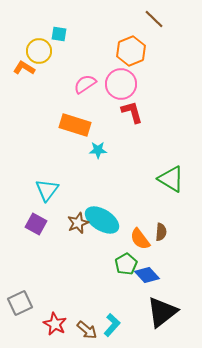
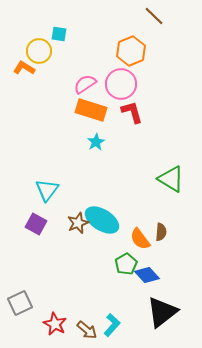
brown line: moved 3 px up
orange rectangle: moved 16 px right, 15 px up
cyan star: moved 2 px left, 8 px up; rotated 30 degrees counterclockwise
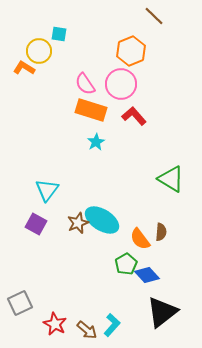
pink semicircle: rotated 90 degrees counterclockwise
red L-shape: moved 2 px right, 4 px down; rotated 25 degrees counterclockwise
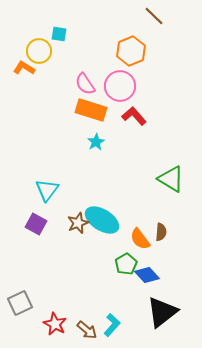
pink circle: moved 1 px left, 2 px down
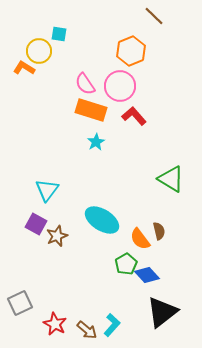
brown star: moved 21 px left, 13 px down
brown semicircle: moved 2 px left, 1 px up; rotated 18 degrees counterclockwise
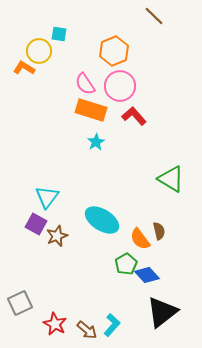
orange hexagon: moved 17 px left
cyan triangle: moved 7 px down
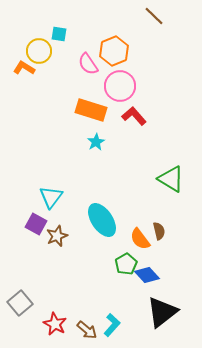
pink semicircle: moved 3 px right, 20 px up
cyan triangle: moved 4 px right
cyan ellipse: rotated 24 degrees clockwise
gray square: rotated 15 degrees counterclockwise
